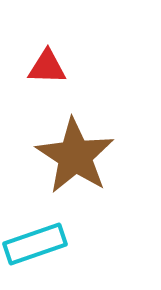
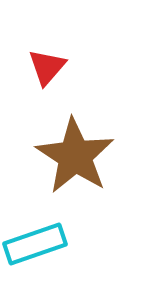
red triangle: rotated 51 degrees counterclockwise
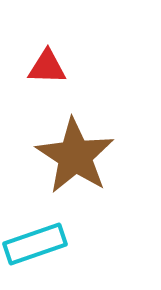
red triangle: rotated 51 degrees clockwise
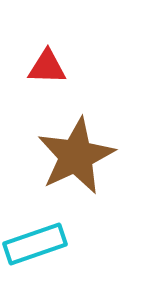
brown star: moved 1 px right; rotated 14 degrees clockwise
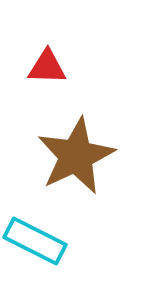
cyan rectangle: moved 3 px up; rotated 46 degrees clockwise
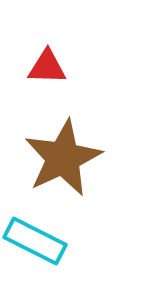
brown star: moved 13 px left, 2 px down
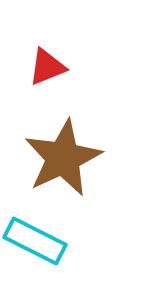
red triangle: rotated 24 degrees counterclockwise
